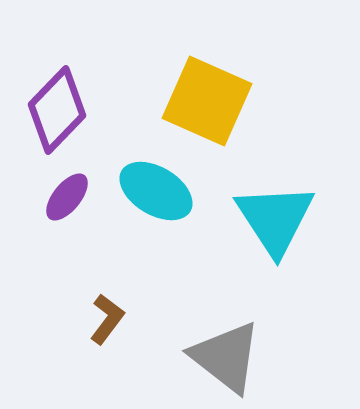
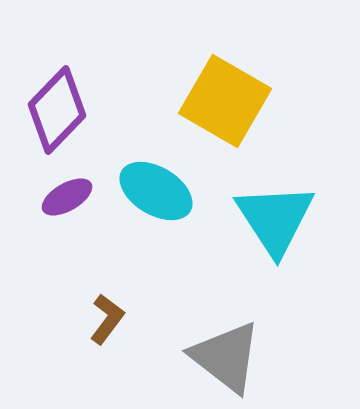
yellow square: moved 18 px right; rotated 6 degrees clockwise
purple ellipse: rotated 21 degrees clockwise
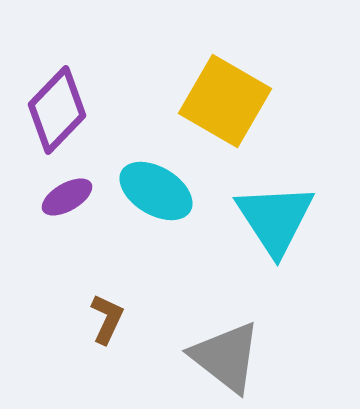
brown L-shape: rotated 12 degrees counterclockwise
